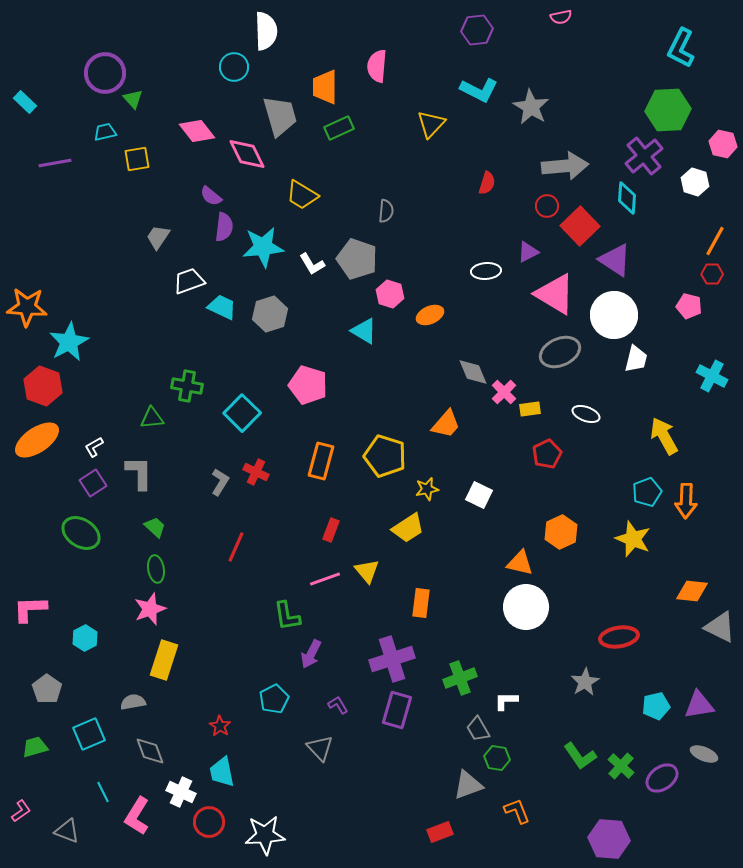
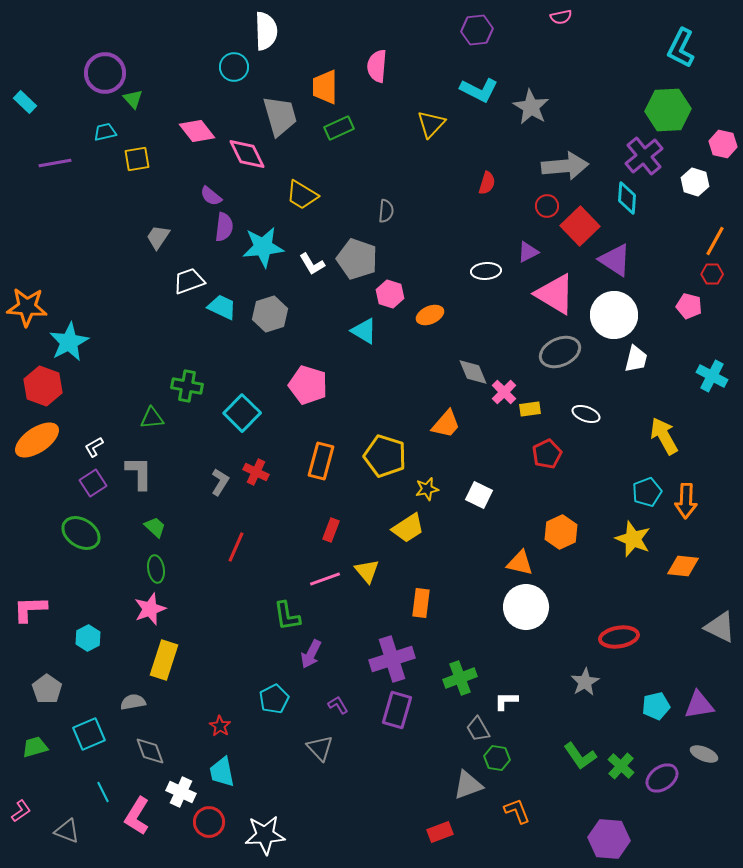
orange diamond at (692, 591): moved 9 px left, 25 px up
cyan hexagon at (85, 638): moved 3 px right
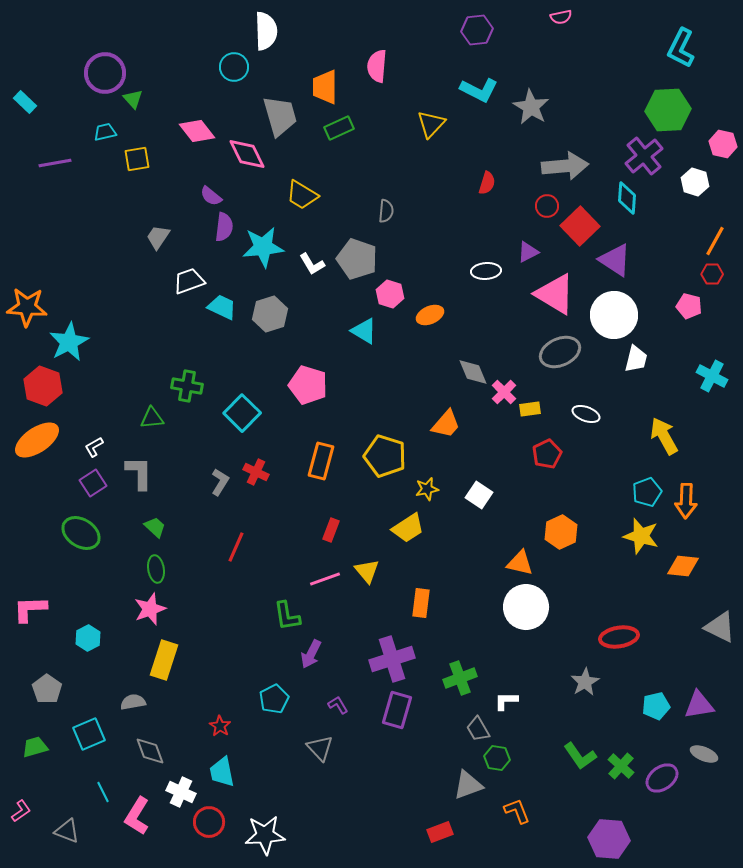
white square at (479, 495): rotated 8 degrees clockwise
yellow star at (633, 539): moved 8 px right, 3 px up; rotated 6 degrees counterclockwise
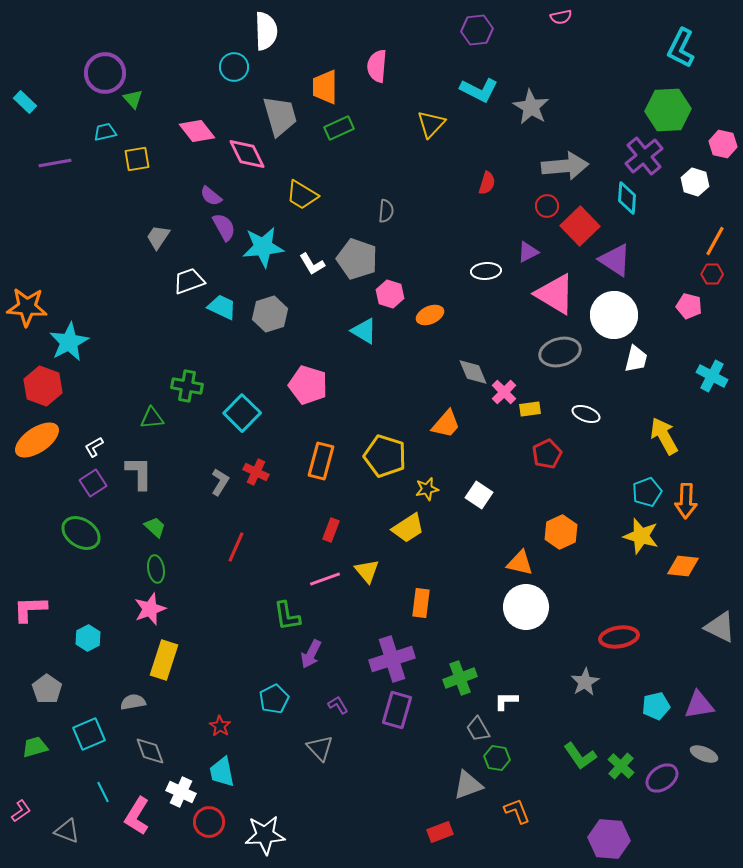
purple semicircle at (224, 227): rotated 36 degrees counterclockwise
gray ellipse at (560, 352): rotated 9 degrees clockwise
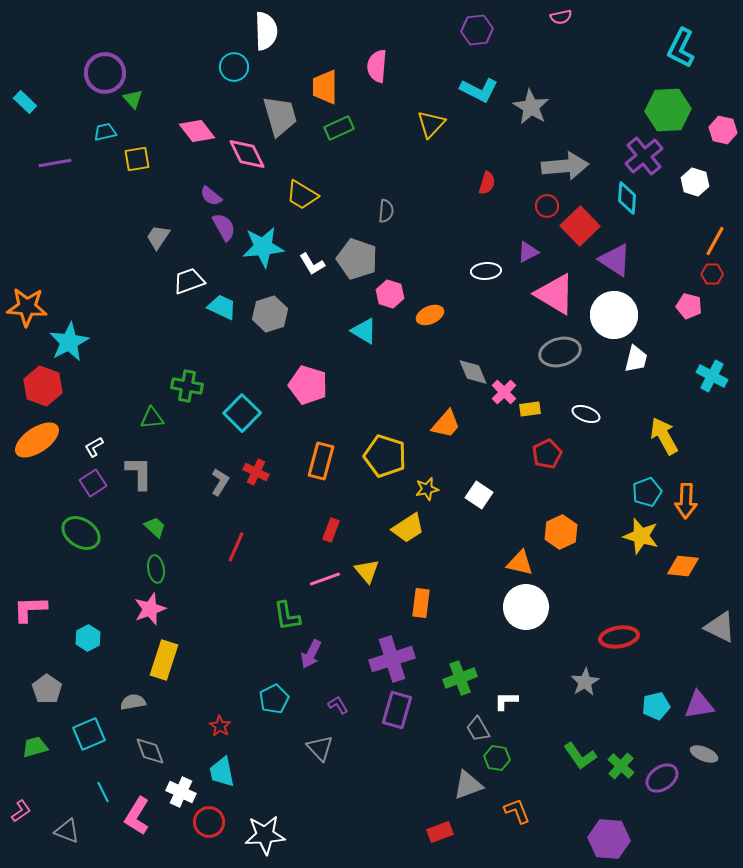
pink hexagon at (723, 144): moved 14 px up
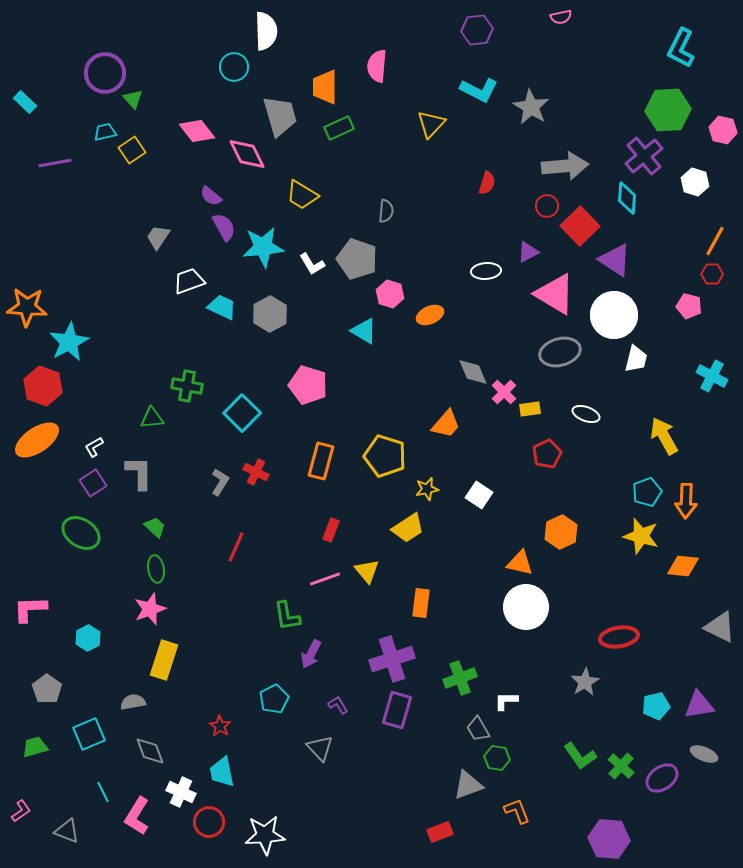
yellow square at (137, 159): moved 5 px left, 9 px up; rotated 24 degrees counterclockwise
gray hexagon at (270, 314): rotated 12 degrees counterclockwise
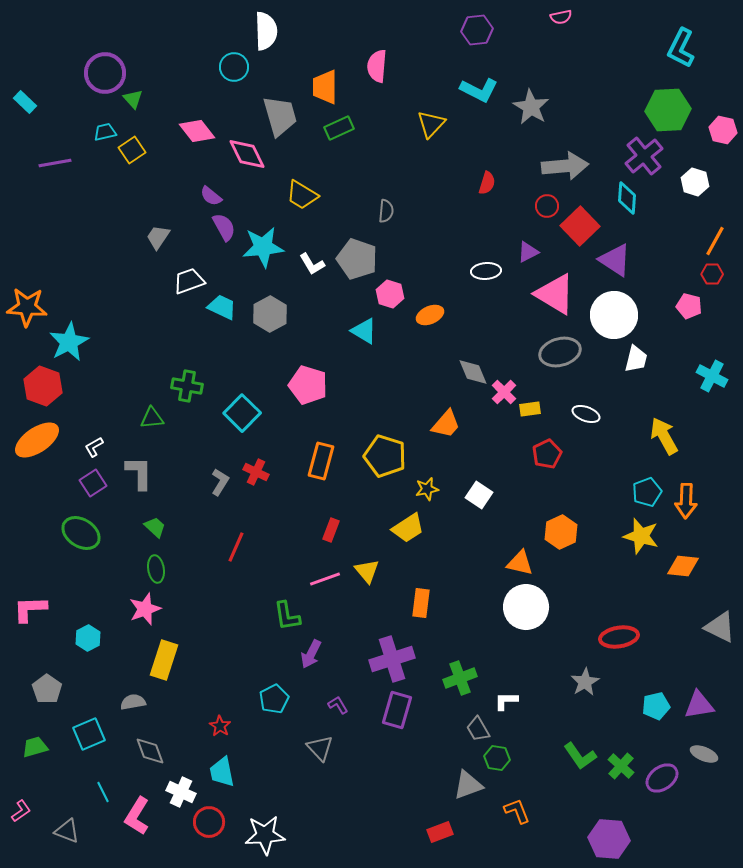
pink star at (150, 609): moved 5 px left
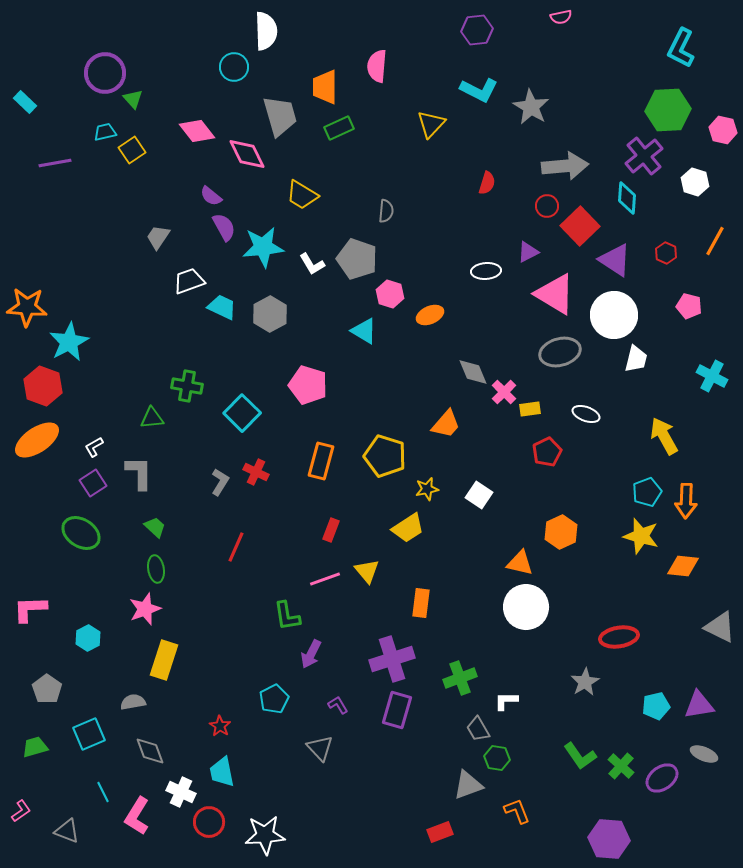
red hexagon at (712, 274): moved 46 px left, 21 px up; rotated 25 degrees clockwise
red pentagon at (547, 454): moved 2 px up
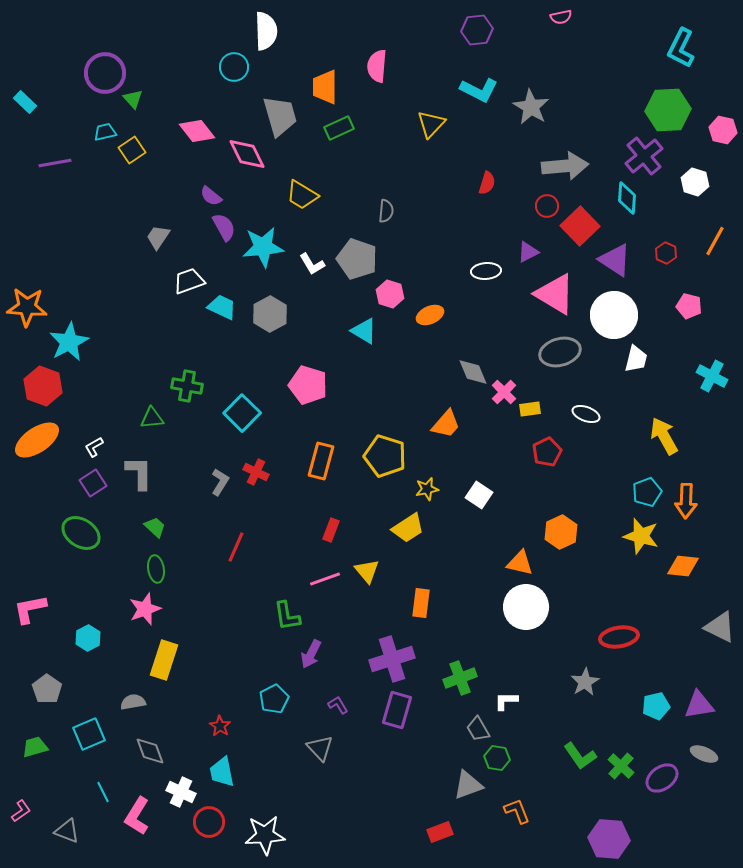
pink L-shape at (30, 609): rotated 9 degrees counterclockwise
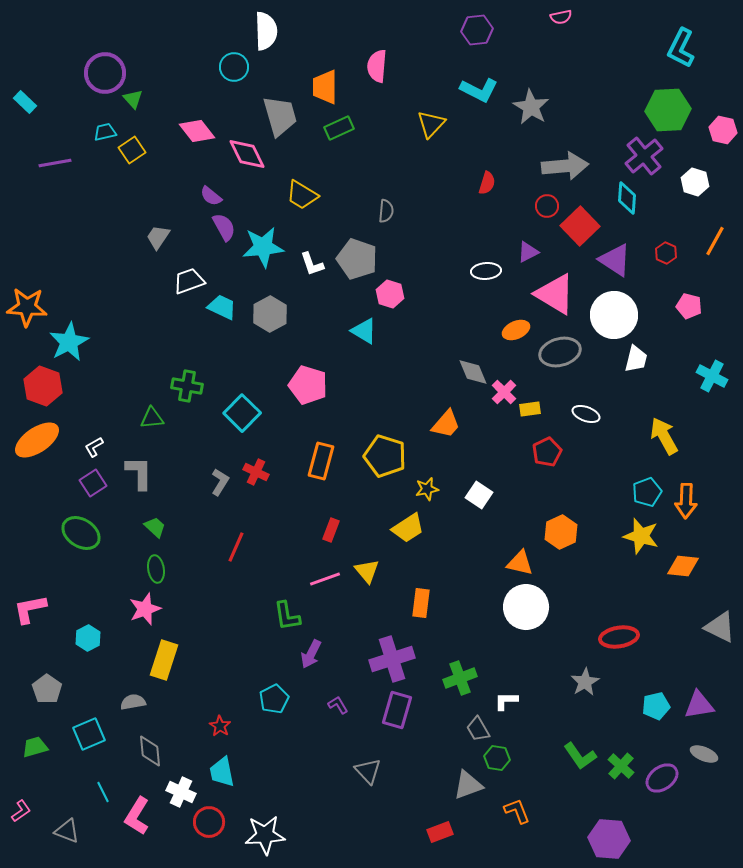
white L-shape at (312, 264): rotated 12 degrees clockwise
orange ellipse at (430, 315): moved 86 px right, 15 px down
gray triangle at (320, 748): moved 48 px right, 23 px down
gray diamond at (150, 751): rotated 16 degrees clockwise
